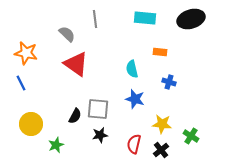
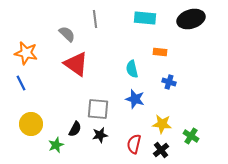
black semicircle: moved 13 px down
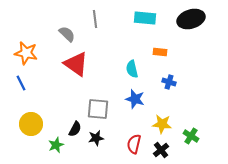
black star: moved 4 px left, 3 px down
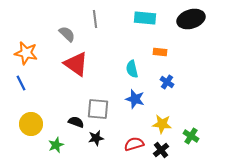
blue cross: moved 2 px left; rotated 16 degrees clockwise
black semicircle: moved 1 px right, 7 px up; rotated 98 degrees counterclockwise
red semicircle: rotated 60 degrees clockwise
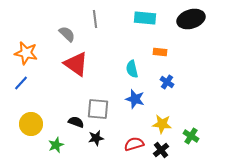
blue line: rotated 70 degrees clockwise
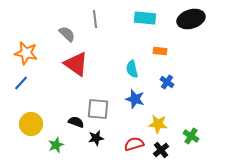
orange rectangle: moved 1 px up
yellow star: moved 4 px left
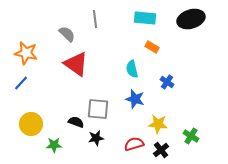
orange rectangle: moved 8 px left, 4 px up; rotated 24 degrees clockwise
green star: moved 2 px left; rotated 21 degrees clockwise
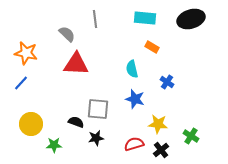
red triangle: rotated 32 degrees counterclockwise
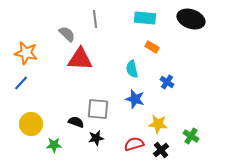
black ellipse: rotated 36 degrees clockwise
red triangle: moved 4 px right, 5 px up
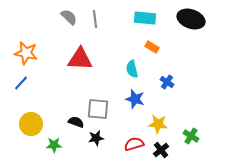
gray semicircle: moved 2 px right, 17 px up
